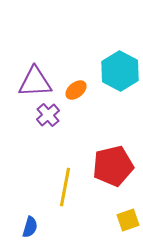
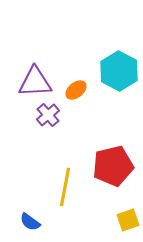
cyan hexagon: moved 1 px left
blue semicircle: moved 5 px up; rotated 110 degrees clockwise
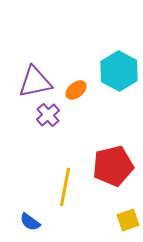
purple triangle: rotated 9 degrees counterclockwise
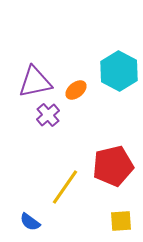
yellow line: rotated 24 degrees clockwise
yellow square: moved 7 px left, 1 px down; rotated 15 degrees clockwise
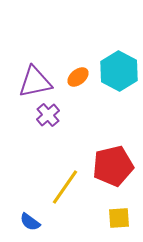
orange ellipse: moved 2 px right, 13 px up
yellow square: moved 2 px left, 3 px up
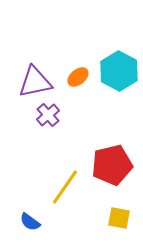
red pentagon: moved 1 px left, 1 px up
yellow square: rotated 15 degrees clockwise
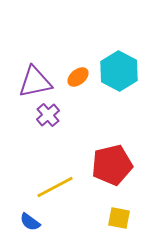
yellow line: moved 10 px left; rotated 27 degrees clockwise
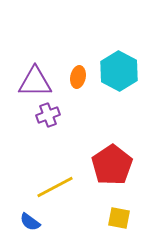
orange ellipse: rotated 40 degrees counterclockwise
purple triangle: rotated 12 degrees clockwise
purple cross: rotated 20 degrees clockwise
red pentagon: rotated 21 degrees counterclockwise
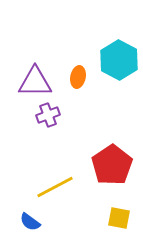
cyan hexagon: moved 11 px up
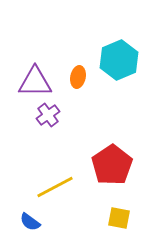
cyan hexagon: rotated 9 degrees clockwise
purple cross: rotated 15 degrees counterclockwise
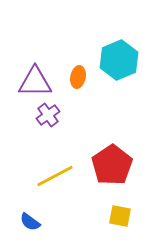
yellow line: moved 11 px up
yellow square: moved 1 px right, 2 px up
